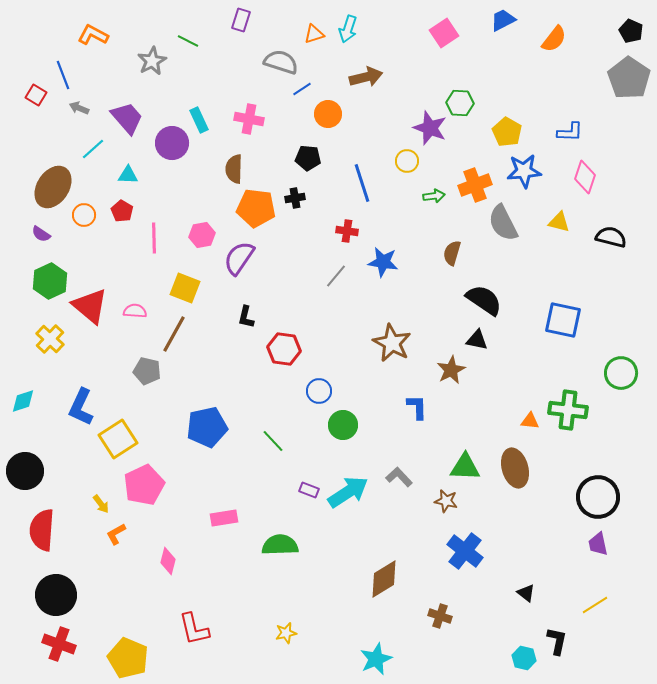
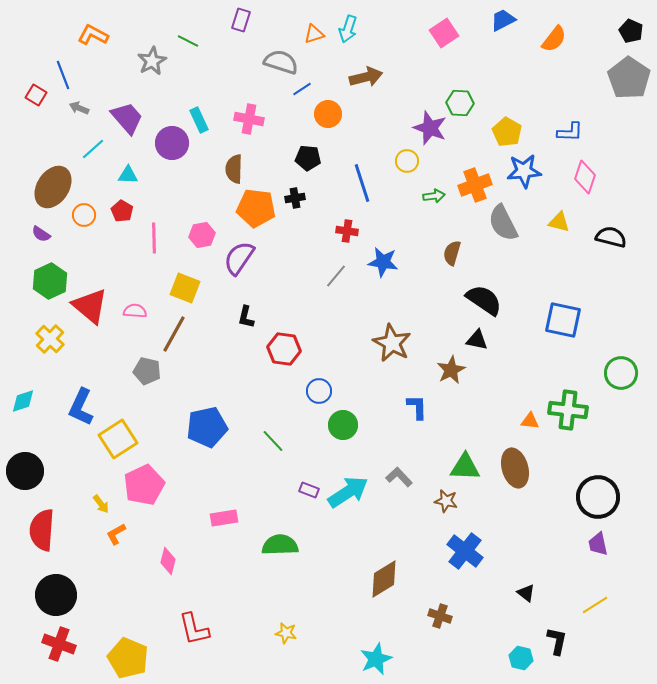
yellow star at (286, 633): rotated 25 degrees clockwise
cyan hexagon at (524, 658): moved 3 px left
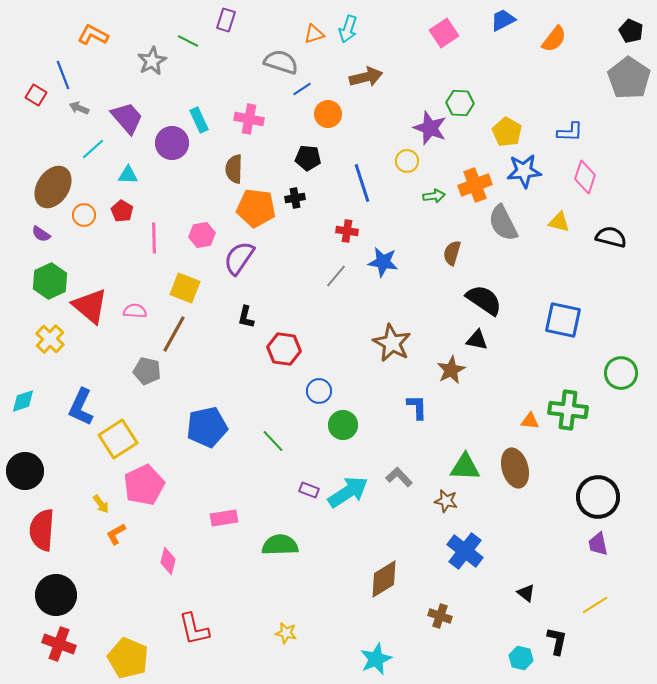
purple rectangle at (241, 20): moved 15 px left
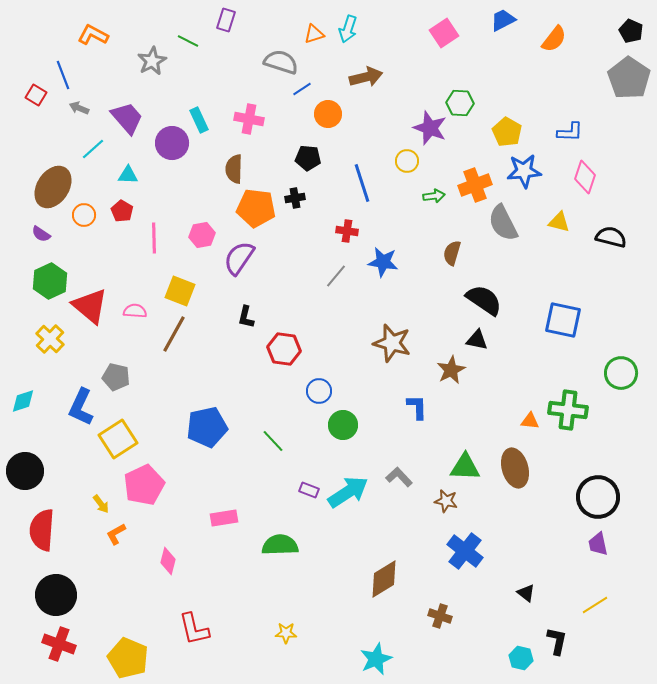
yellow square at (185, 288): moved 5 px left, 3 px down
brown star at (392, 343): rotated 12 degrees counterclockwise
gray pentagon at (147, 371): moved 31 px left, 6 px down
yellow star at (286, 633): rotated 10 degrees counterclockwise
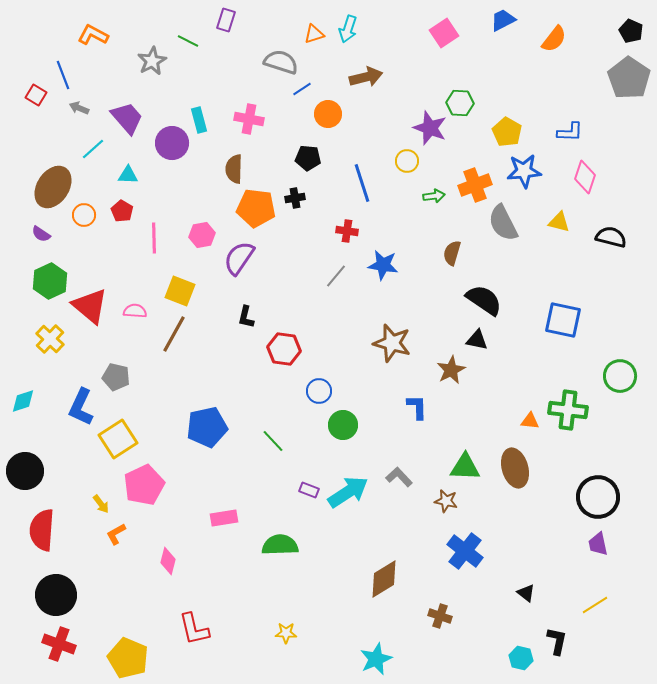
cyan rectangle at (199, 120): rotated 10 degrees clockwise
blue star at (383, 262): moved 3 px down
green circle at (621, 373): moved 1 px left, 3 px down
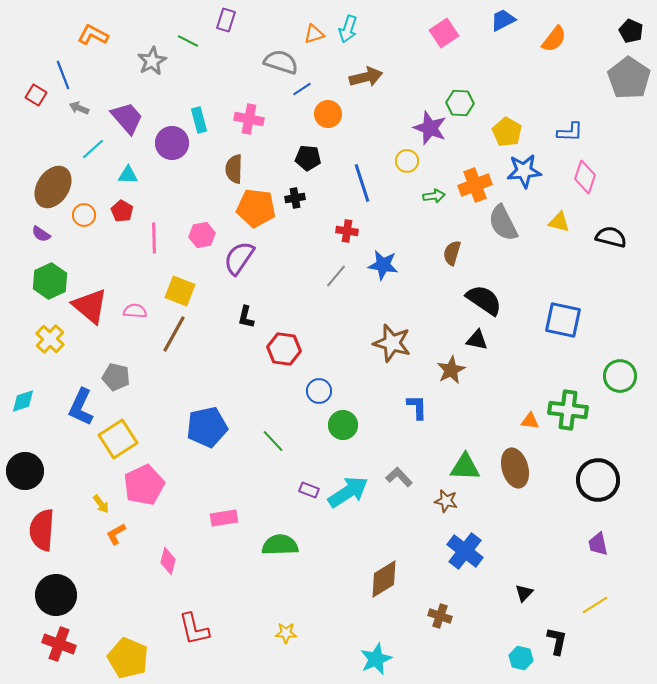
black circle at (598, 497): moved 17 px up
black triangle at (526, 593): moved 2 px left; rotated 36 degrees clockwise
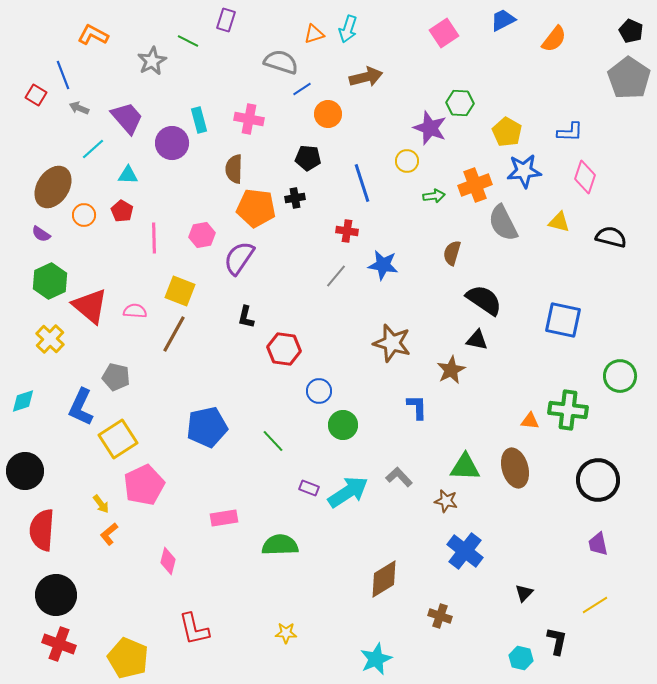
purple rectangle at (309, 490): moved 2 px up
orange L-shape at (116, 534): moved 7 px left; rotated 10 degrees counterclockwise
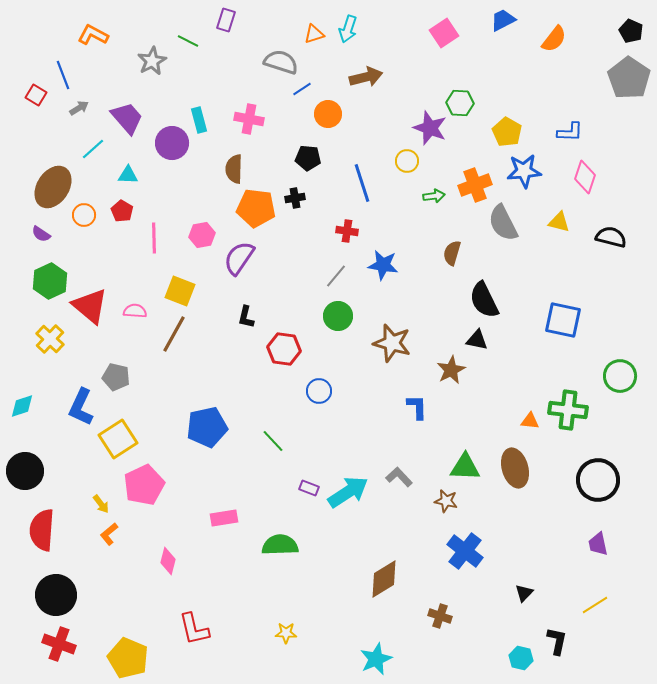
gray arrow at (79, 108): rotated 126 degrees clockwise
black semicircle at (484, 300): rotated 150 degrees counterclockwise
cyan diamond at (23, 401): moved 1 px left, 5 px down
green circle at (343, 425): moved 5 px left, 109 px up
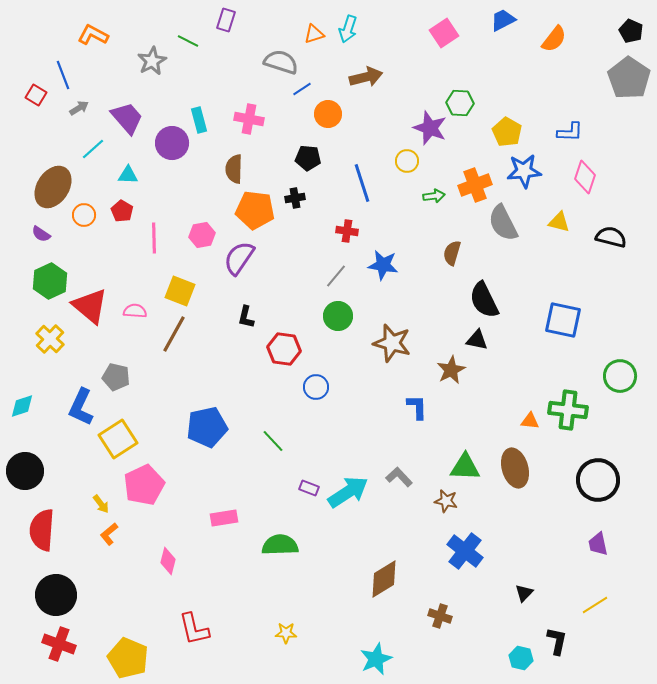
orange pentagon at (256, 208): moved 1 px left, 2 px down
blue circle at (319, 391): moved 3 px left, 4 px up
